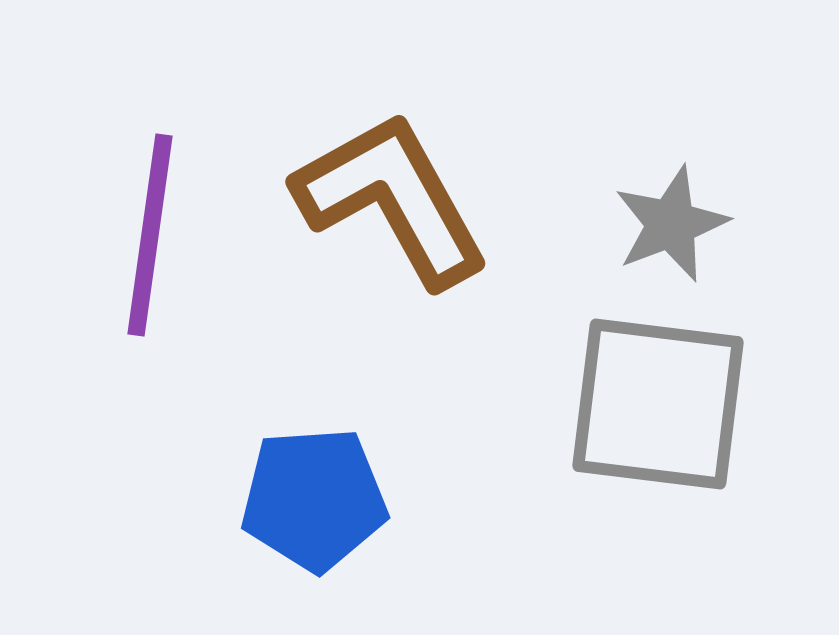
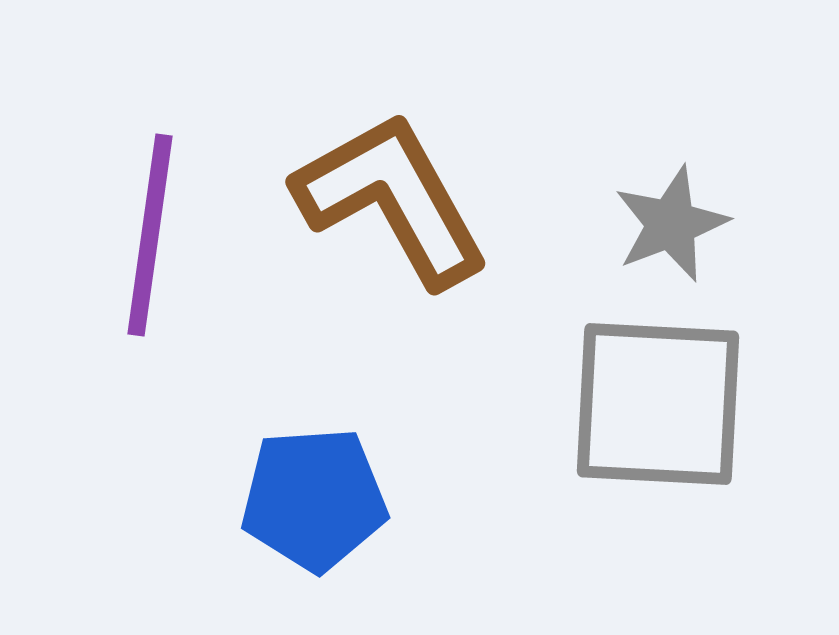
gray square: rotated 4 degrees counterclockwise
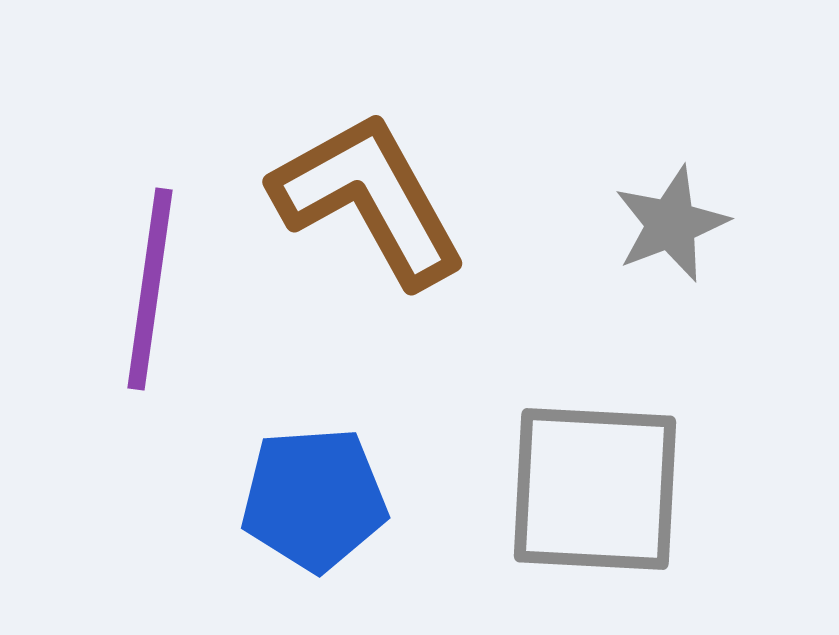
brown L-shape: moved 23 px left
purple line: moved 54 px down
gray square: moved 63 px left, 85 px down
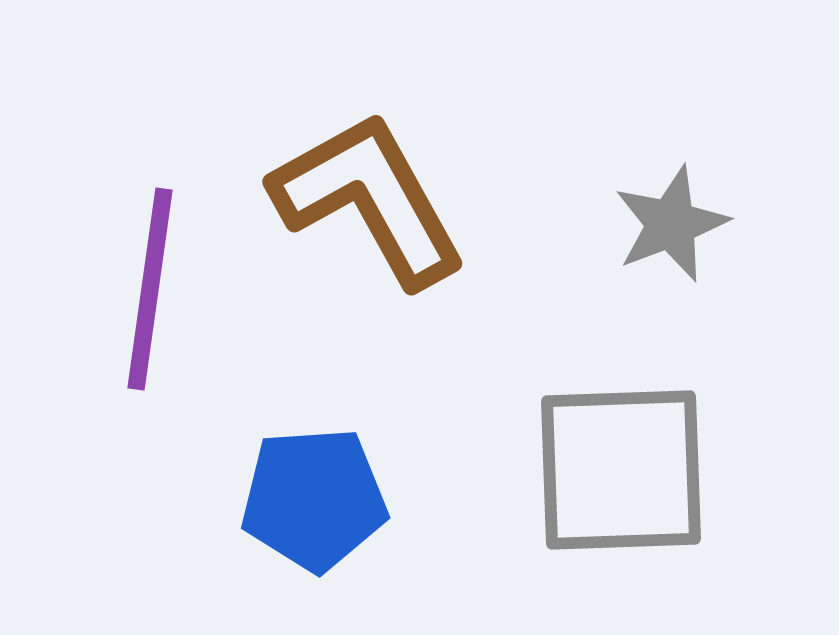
gray square: moved 26 px right, 19 px up; rotated 5 degrees counterclockwise
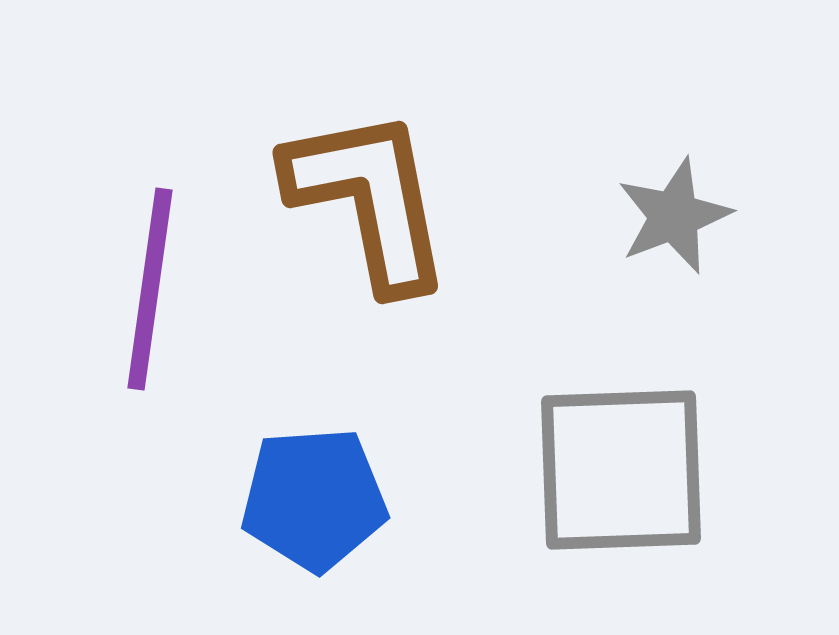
brown L-shape: rotated 18 degrees clockwise
gray star: moved 3 px right, 8 px up
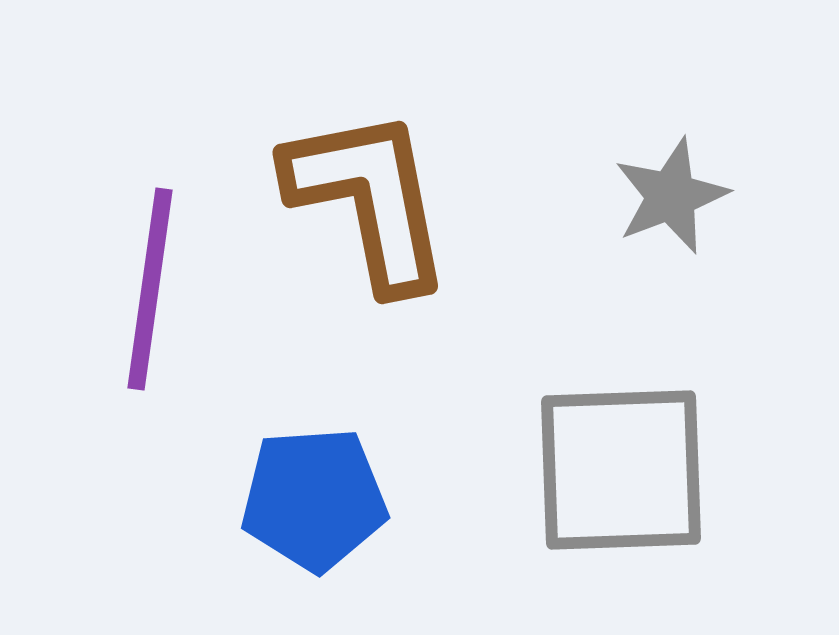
gray star: moved 3 px left, 20 px up
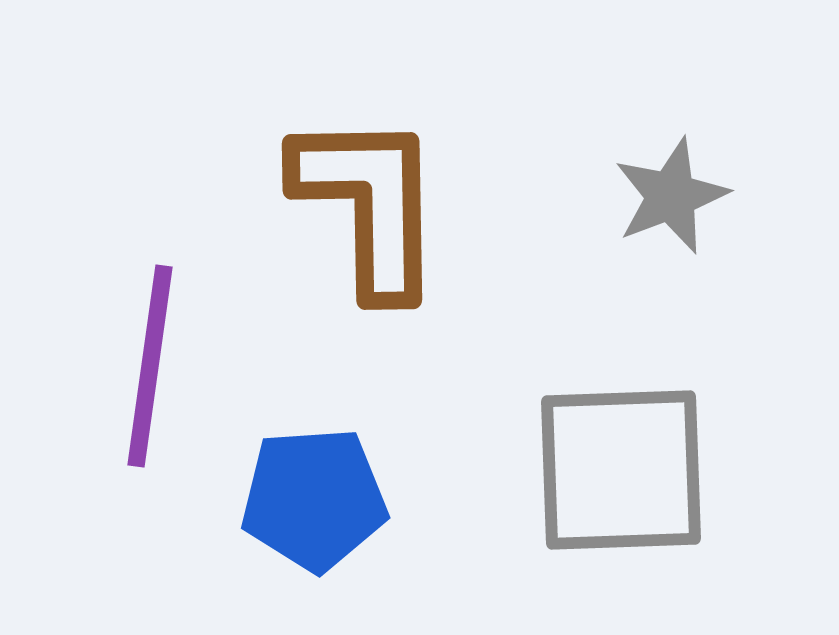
brown L-shape: moved 5 px down; rotated 10 degrees clockwise
purple line: moved 77 px down
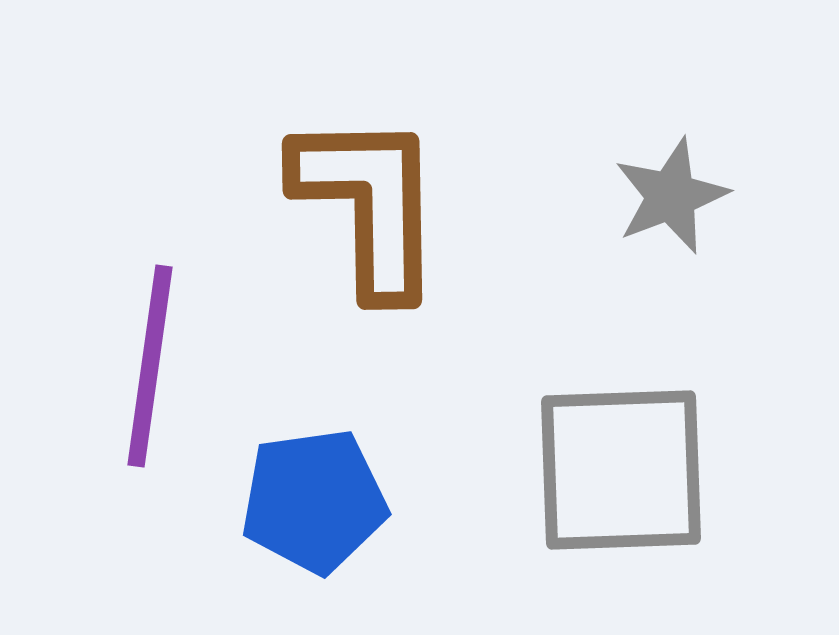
blue pentagon: moved 2 px down; rotated 4 degrees counterclockwise
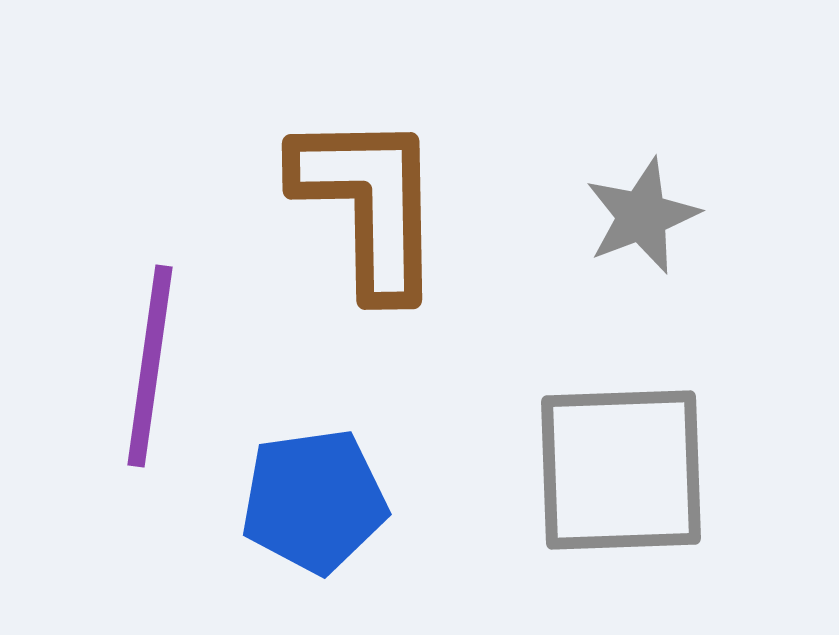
gray star: moved 29 px left, 20 px down
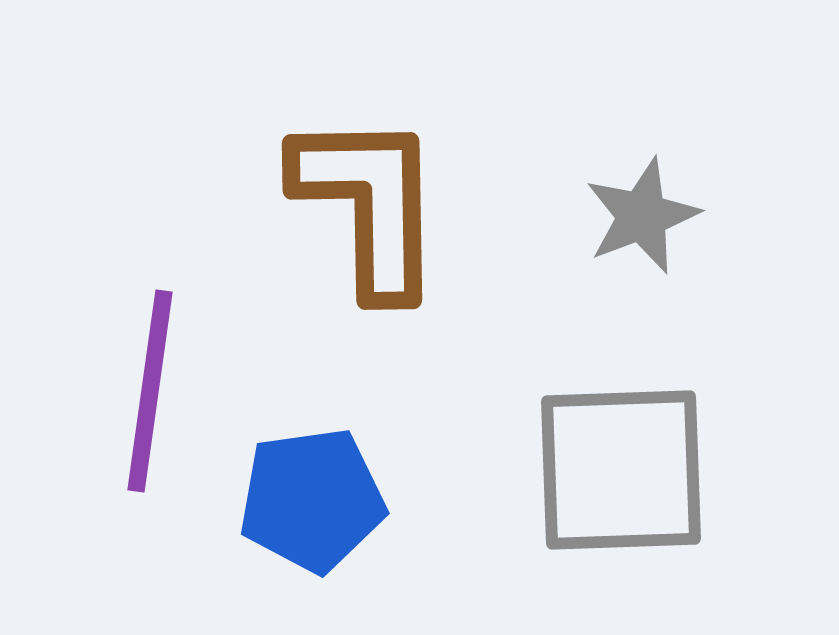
purple line: moved 25 px down
blue pentagon: moved 2 px left, 1 px up
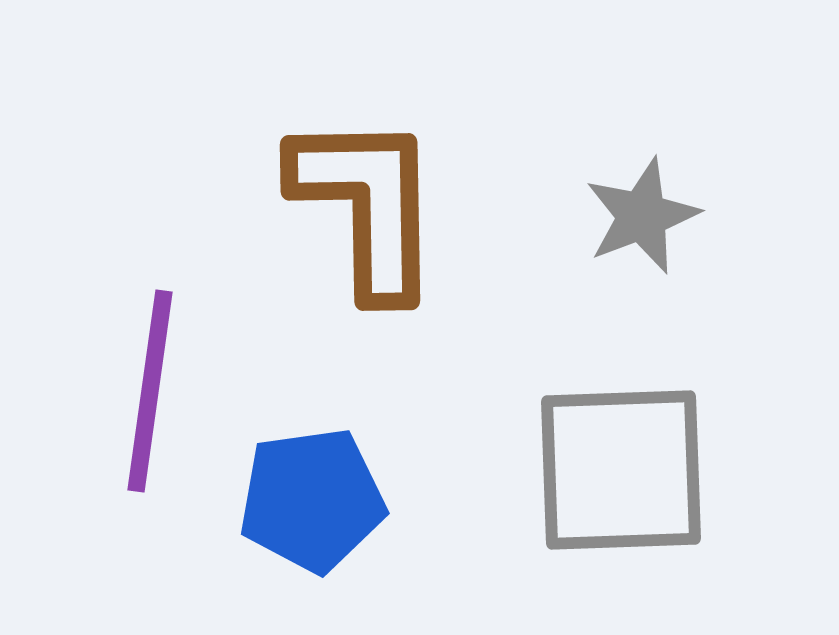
brown L-shape: moved 2 px left, 1 px down
